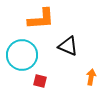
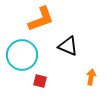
orange L-shape: rotated 16 degrees counterclockwise
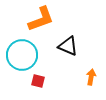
red square: moved 2 px left
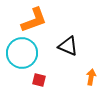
orange L-shape: moved 7 px left, 1 px down
cyan circle: moved 2 px up
red square: moved 1 px right, 1 px up
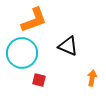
orange arrow: moved 1 px right, 1 px down
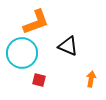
orange L-shape: moved 2 px right, 2 px down
orange arrow: moved 1 px left, 1 px down
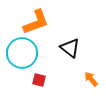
black triangle: moved 2 px right, 2 px down; rotated 15 degrees clockwise
orange arrow: rotated 49 degrees counterclockwise
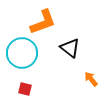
orange L-shape: moved 7 px right
red square: moved 14 px left, 9 px down
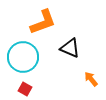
black triangle: rotated 15 degrees counterclockwise
cyan circle: moved 1 px right, 4 px down
red square: rotated 16 degrees clockwise
